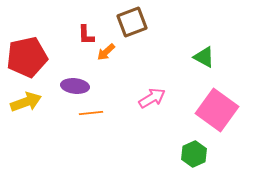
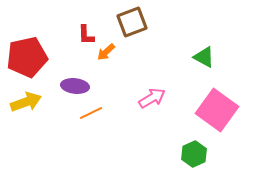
orange line: rotated 20 degrees counterclockwise
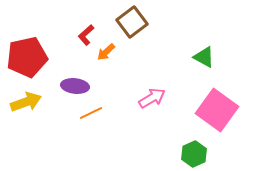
brown square: rotated 16 degrees counterclockwise
red L-shape: rotated 50 degrees clockwise
